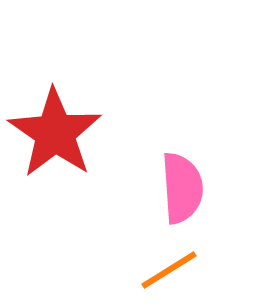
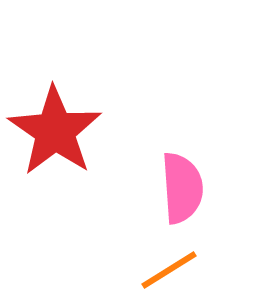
red star: moved 2 px up
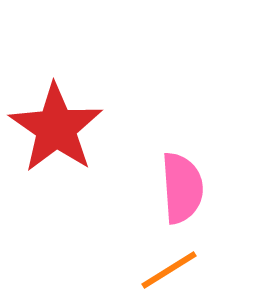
red star: moved 1 px right, 3 px up
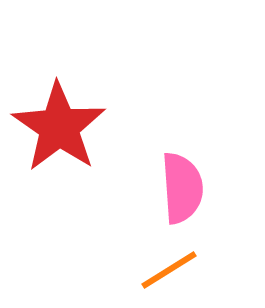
red star: moved 3 px right, 1 px up
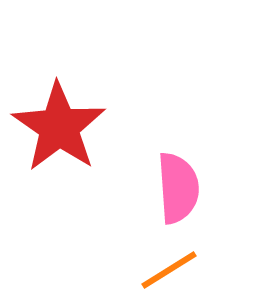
pink semicircle: moved 4 px left
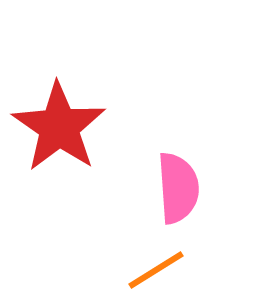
orange line: moved 13 px left
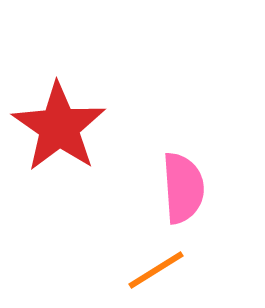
pink semicircle: moved 5 px right
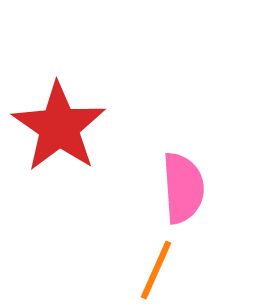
orange line: rotated 34 degrees counterclockwise
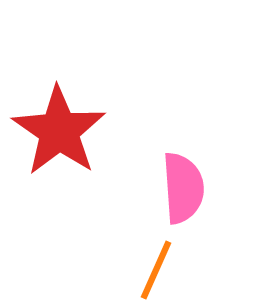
red star: moved 4 px down
